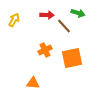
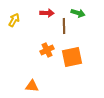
red arrow: moved 2 px up
brown line: rotated 42 degrees clockwise
orange cross: moved 2 px right
orange square: moved 1 px up
orange triangle: moved 1 px left, 3 px down
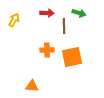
green arrow: moved 1 px right
orange cross: rotated 24 degrees clockwise
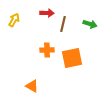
green arrow: moved 11 px right, 11 px down
brown line: moved 1 px left, 2 px up; rotated 14 degrees clockwise
orange square: moved 1 px down
orange triangle: rotated 24 degrees clockwise
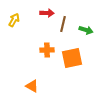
green arrow: moved 4 px left, 6 px down
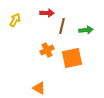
yellow arrow: moved 1 px right
brown line: moved 1 px left, 2 px down
green arrow: rotated 24 degrees counterclockwise
orange cross: rotated 24 degrees counterclockwise
orange triangle: moved 7 px right, 2 px down
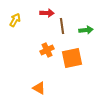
brown line: rotated 21 degrees counterclockwise
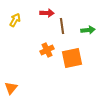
green arrow: moved 2 px right
orange triangle: moved 28 px left; rotated 40 degrees clockwise
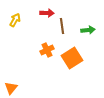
orange square: rotated 20 degrees counterclockwise
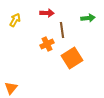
brown line: moved 4 px down
green arrow: moved 12 px up
orange cross: moved 6 px up
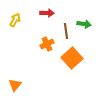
green arrow: moved 4 px left, 6 px down; rotated 16 degrees clockwise
brown line: moved 4 px right, 1 px down
orange square: rotated 10 degrees counterclockwise
orange triangle: moved 4 px right, 3 px up
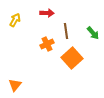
green arrow: moved 9 px right, 9 px down; rotated 40 degrees clockwise
